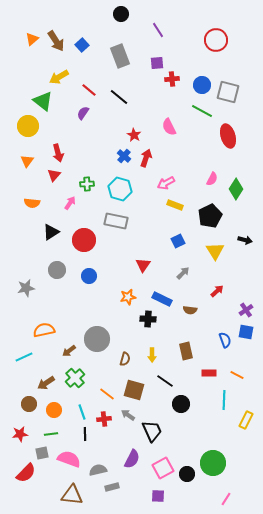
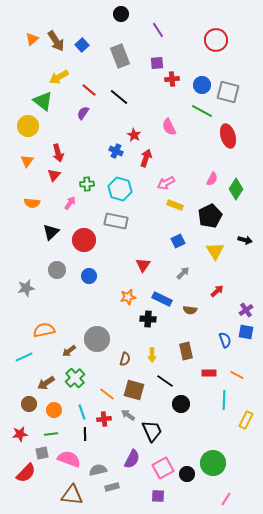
blue cross at (124, 156): moved 8 px left, 5 px up; rotated 16 degrees counterclockwise
black triangle at (51, 232): rotated 12 degrees counterclockwise
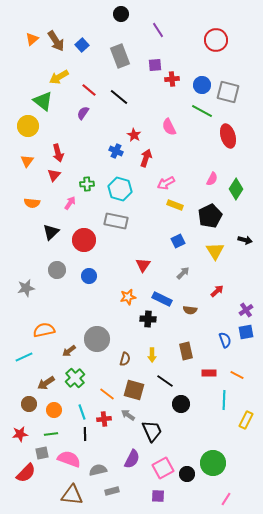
purple square at (157, 63): moved 2 px left, 2 px down
blue square at (246, 332): rotated 21 degrees counterclockwise
gray rectangle at (112, 487): moved 4 px down
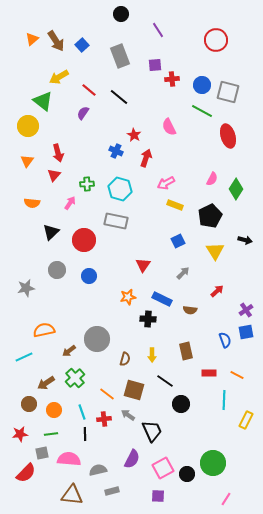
pink semicircle at (69, 459): rotated 15 degrees counterclockwise
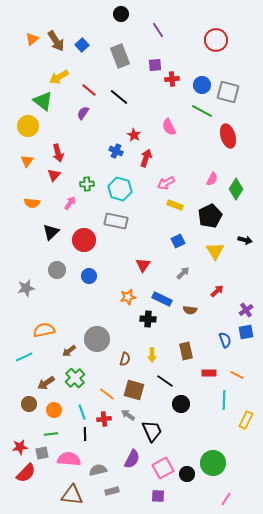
red star at (20, 434): moved 13 px down
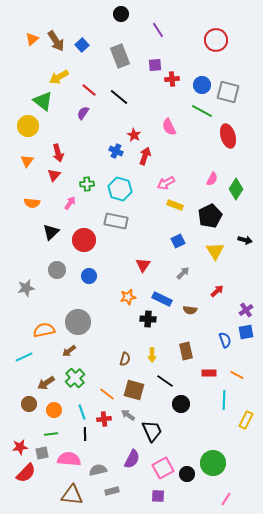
red arrow at (146, 158): moved 1 px left, 2 px up
gray circle at (97, 339): moved 19 px left, 17 px up
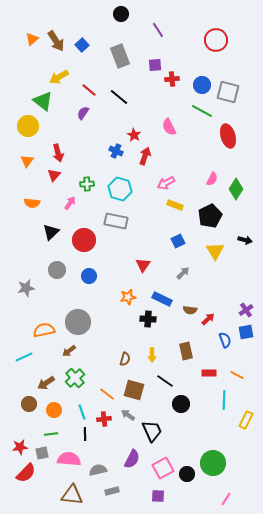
red arrow at (217, 291): moved 9 px left, 28 px down
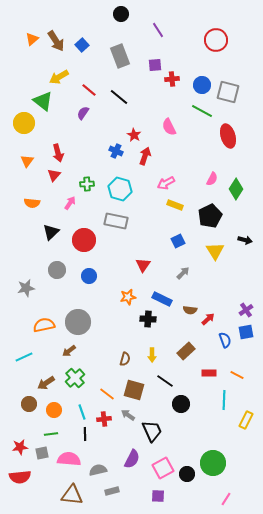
yellow circle at (28, 126): moved 4 px left, 3 px up
orange semicircle at (44, 330): moved 5 px up
brown rectangle at (186, 351): rotated 60 degrees clockwise
red semicircle at (26, 473): moved 6 px left, 4 px down; rotated 40 degrees clockwise
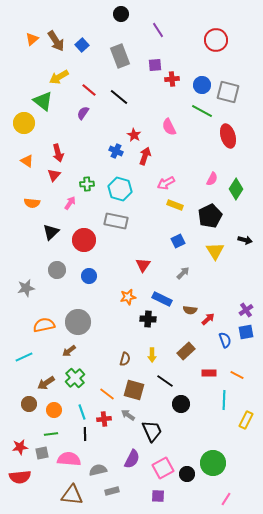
orange triangle at (27, 161): rotated 32 degrees counterclockwise
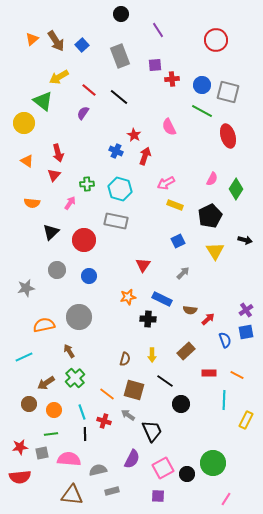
gray circle at (78, 322): moved 1 px right, 5 px up
brown arrow at (69, 351): rotated 96 degrees clockwise
red cross at (104, 419): moved 2 px down; rotated 24 degrees clockwise
